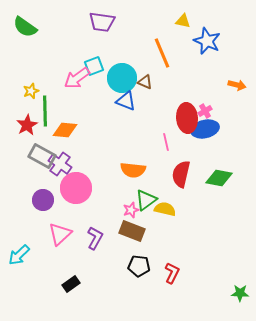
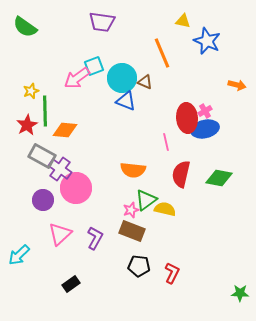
purple cross: moved 5 px down
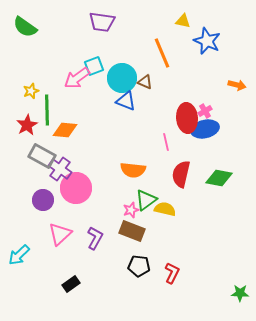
green line: moved 2 px right, 1 px up
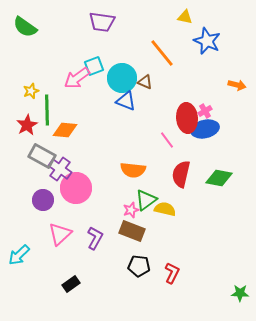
yellow triangle: moved 2 px right, 4 px up
orange line: rotated 16 degrees counterclockwise
pink line: moved 1 px right, 2 px up; rotated 24 degrees counterclockwise
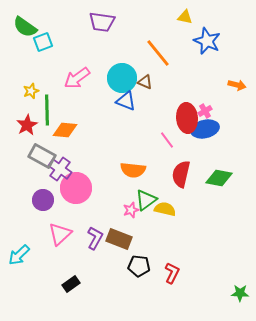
orange line: moved 4 px left
cyan square: moved 51 px left, 24 px up
brown rectangle: moved 13 px left, 8 px down
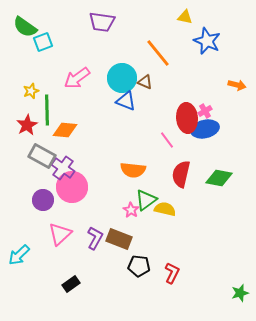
purple cross: moved 3 px right, 1 px up
pink circle: moved 4 px left, 1 px up
pink star: rotated 21 degrees counterclockwise
green star: rotated 18 degrees counterclockwise
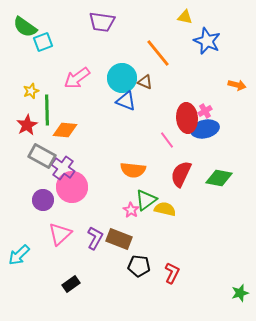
red semicircle: rotated 12 degrees clockwise
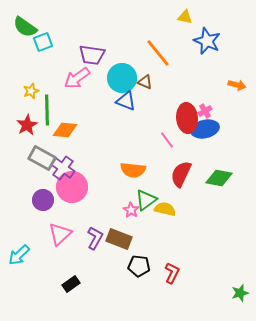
purple trapezoid: moved 10 px left, 33 px down
gray rectangle: moved 2 px down
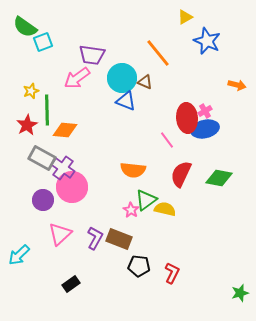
yellow triangle: rotated 42 degrees counterclockwise
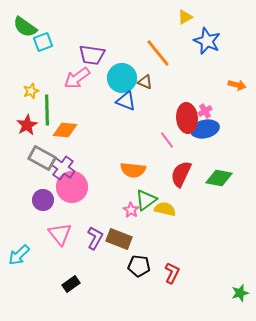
pink triangle: rotated 25 degrees counterclockwise
